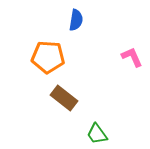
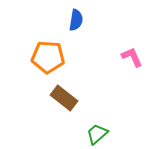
green trapezoid: rotated 85 degrees clockwise
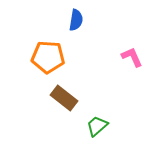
green trapezoid: moved 8 px up
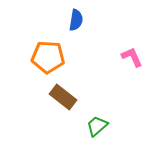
brown rectangle: moved 1 px left, 1 px up
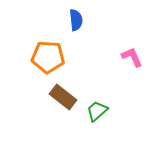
blue semicircle: rotated 15 degrees counterclockwise
green trapezoid: moved 15 px up
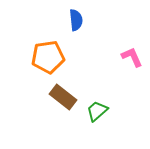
orange pentagon: rotated 12 degrees counterclockwise
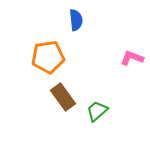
pink L-shape: moved 1 px down; rotated 45 degrees counterclockwise
brown rectangle: rotated 16 degrees clockwise
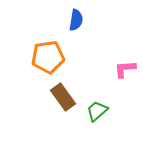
blue semicircle: rotated 15 degrees clockwise
pink L-shape: moved 7 px left, 11 px down; rotated 25 degrees counterclockwise
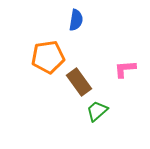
brown rectangle: moved 16 px right, 15 px up
